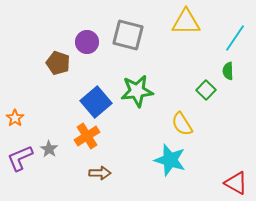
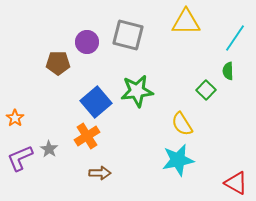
brown pentagon: rotated 20 degrees counterclockwise
cyan star: moved 8 px right; rotated 28 degrees counterclockwise
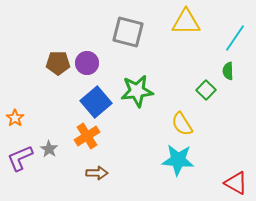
gray square: moved 3 px up
purple circle: moved 21 px down
cyan star: rotated 16 degrees clockwise
brown arrow: moved 3 px left
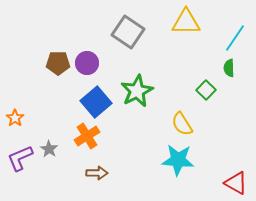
gray square: rotated 20 degrees clockwise
green semicircle: moved 1 px right, 3 px up
green star: rotated 20 degrees counterclockwise
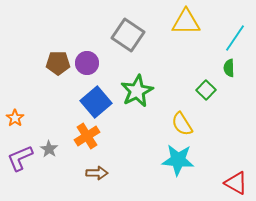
gray square: moved 3 px down
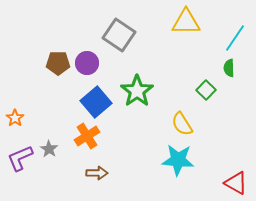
gray square: moved 9 px left
green star: rotated 8 degrees counterclockwise
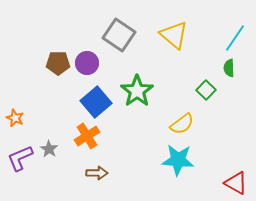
yellow triangle: moved 12 px left, 13 px down; rotated 40 degrees clockwise
orange star: rotated 12 degrees counterclockwise
yellow semicircle: rotated 95 degrees counterclockwise
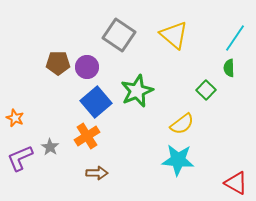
purple circle: moved 4 px down
green star: rotated 12 degrees clockwise
gray star: moved 1 px right, 2 px up
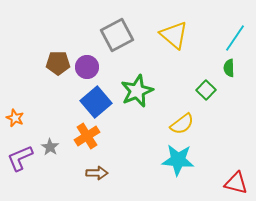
gray square: moved 2 px left; rotated 28 degrees clockwise
red triangle: rotated 15 degrees counterclockwise
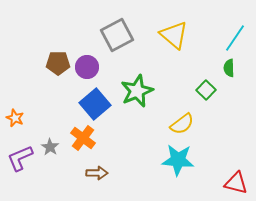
blue square: moved 1 px left, 2 px down
orange cross: moved 4 px left, 2 px down; rotated 20 degrees counterclockwise
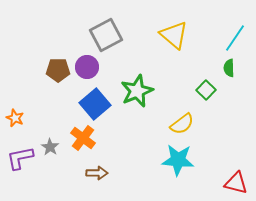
gray square: moved 11 px left
brown pentagon: moved 7 px down
purple L-shape: rotated 12 degrees clockwise
